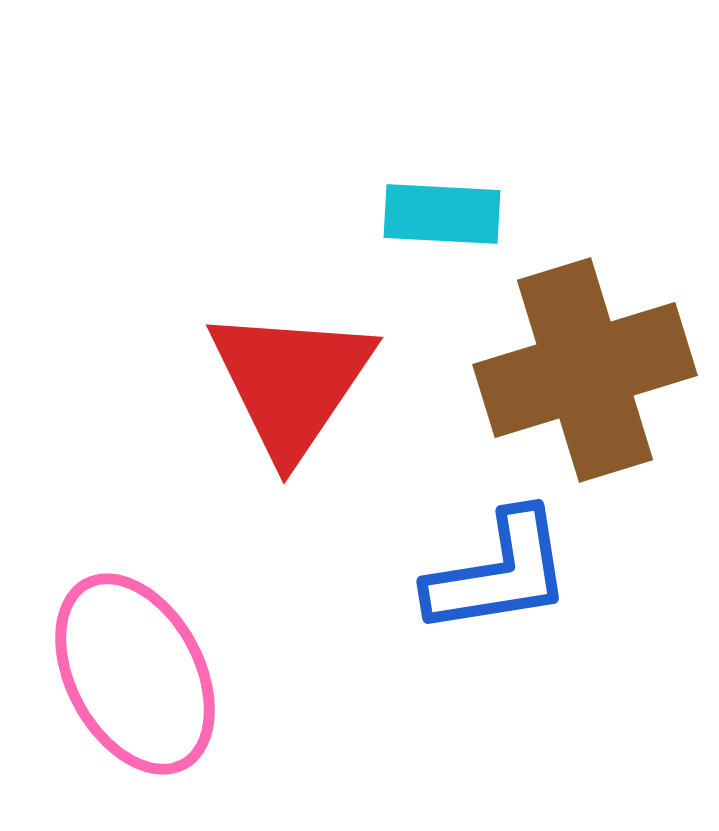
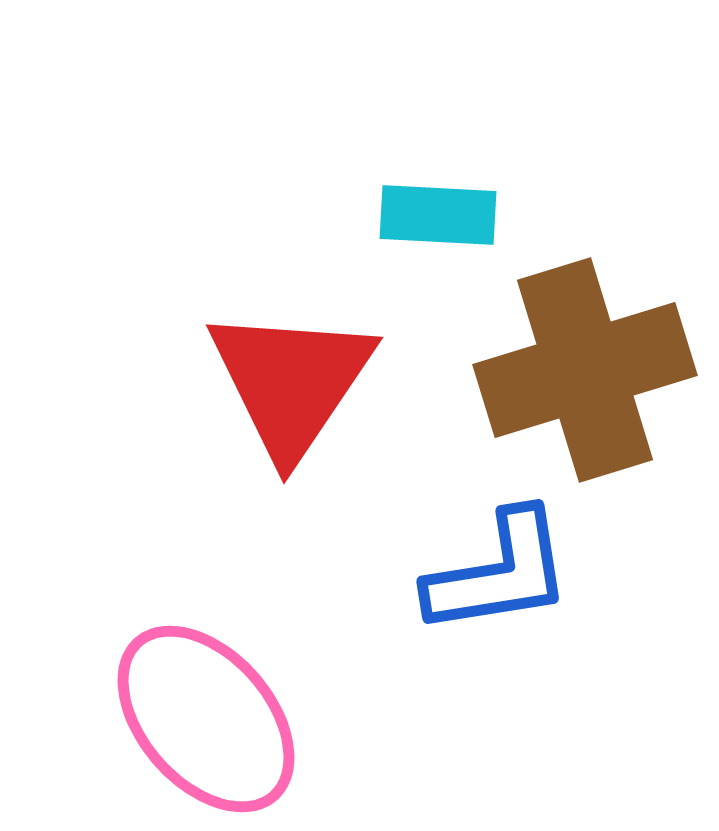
cyan rectangle: moved 4 px left, 1 px down
pink ellipse: moved 71 px right, 45 px down; rotated 13 degrees counterclockwise
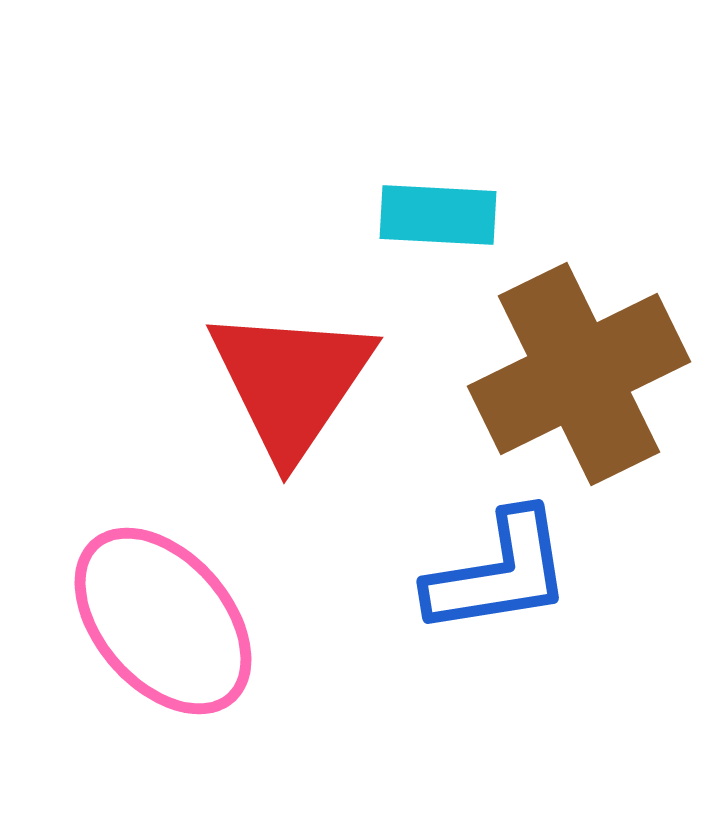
brown cross: moved 6 px left, 4 px down; rotated 9 degrees counterclockwise
pink ellipse: moved 43 px left, 98 px up
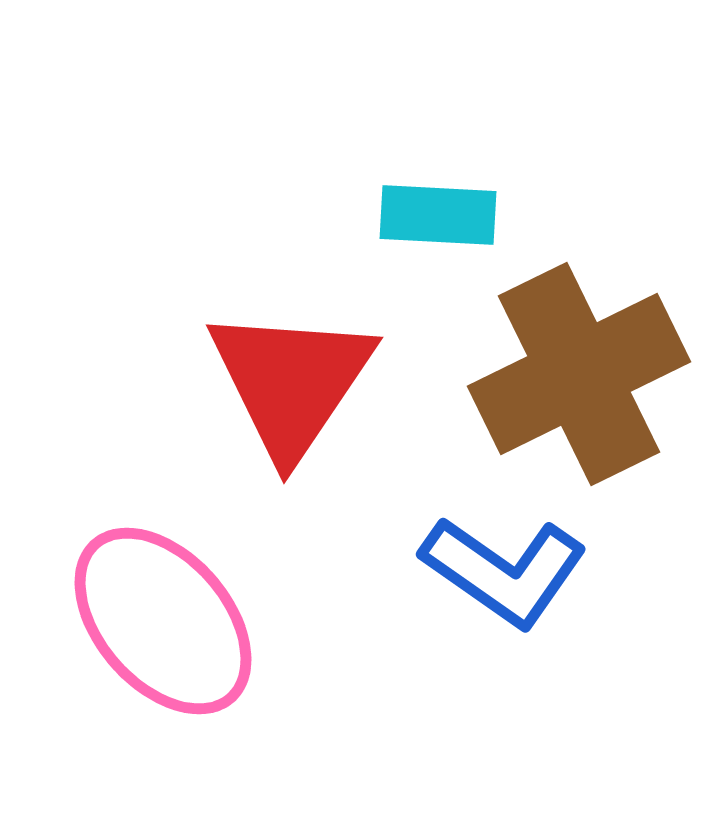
blue L-shape: moved 5 px right, 2 px up; rotated 44 degrees clockwise
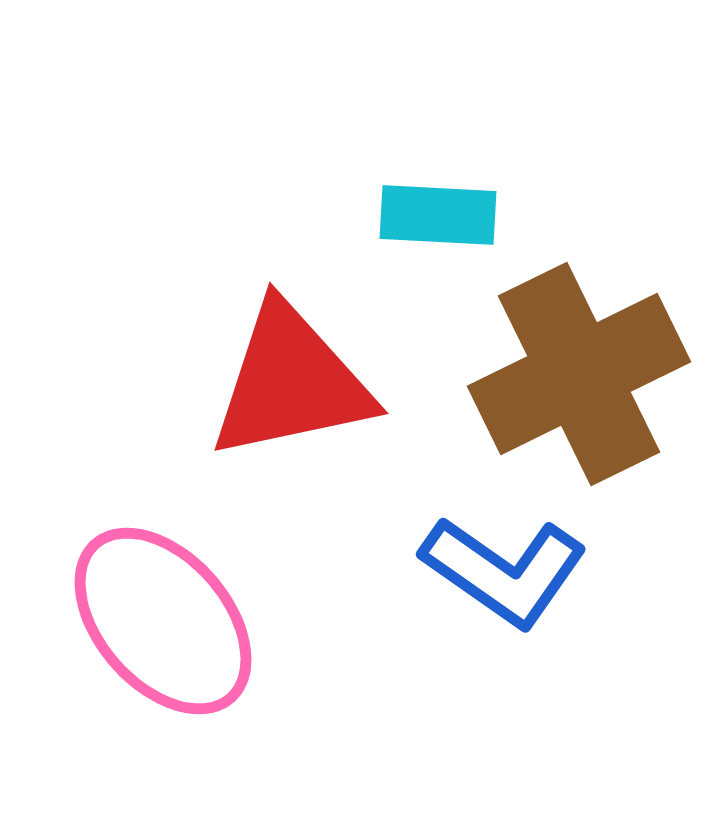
red triangle: rotated 44 degrees clockwise
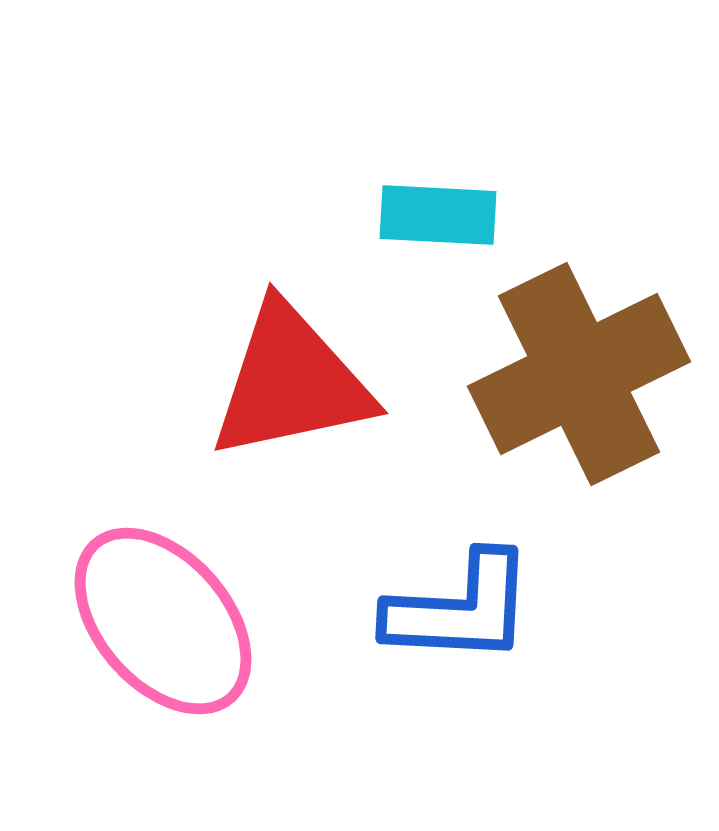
blue L-shape: moved 44 px left, 38 px down; rotated 32 degrees counterclockwise
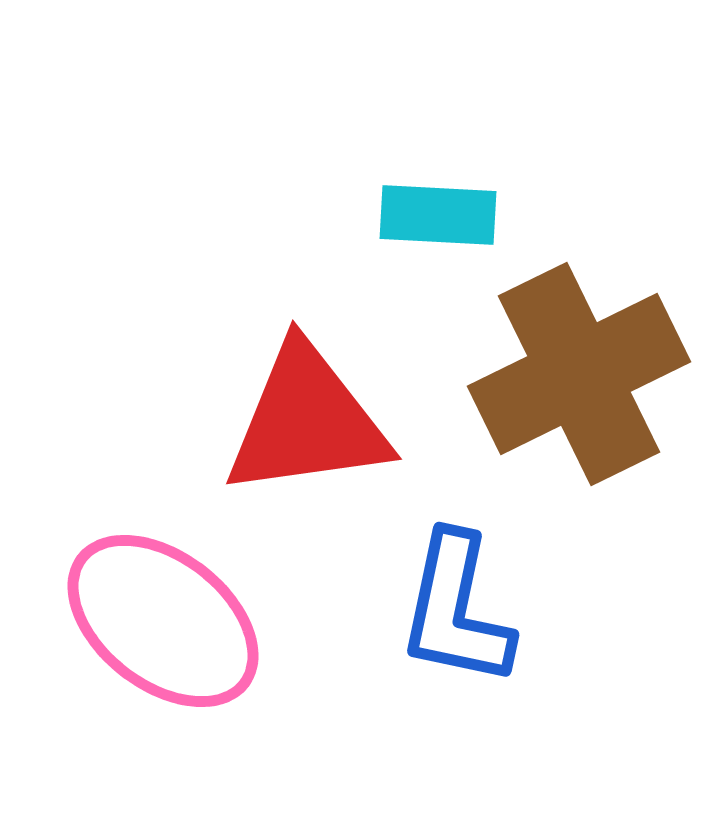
red triangle: moved 16 px right, 39 px down; rotated 4 degrees clockwise
blue L-shape: moved 4 px left, 1 px down; rotated 99 degrees clockwise
pink ellipse: rotated 11 degrees counterclockwise
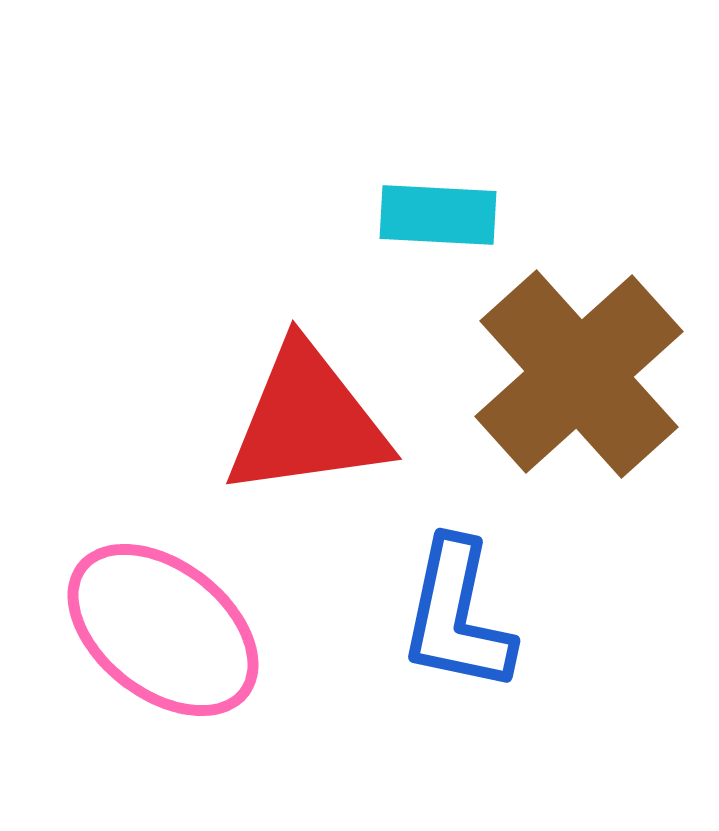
brown cross: rotated 16 degrees counterclockwise
blue L-shape: moved 1 px right, 6 px down
pink ellipse: moved 9 px down
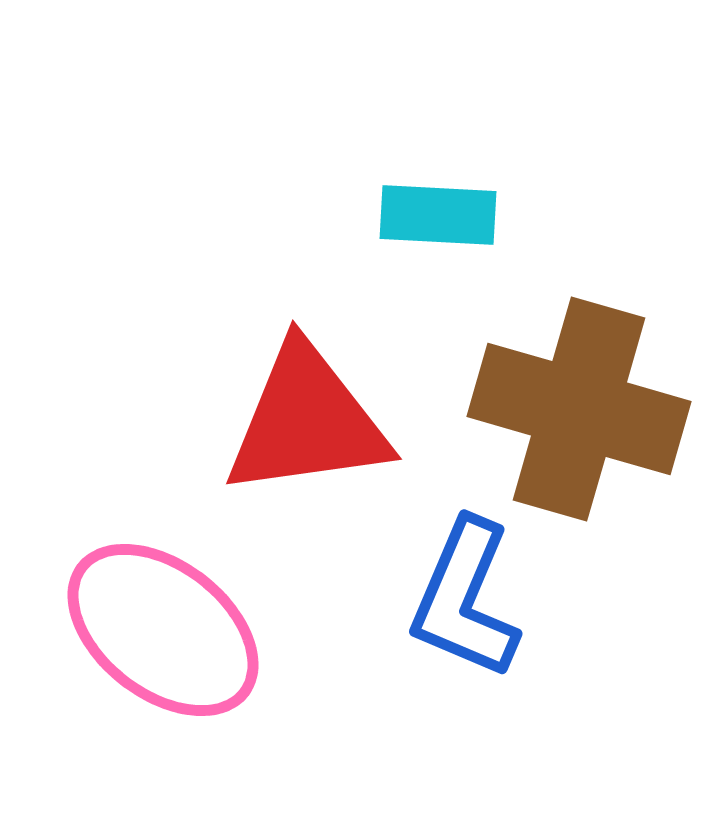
brown cross: moved 35 px down; rotated 32 degrees counterclockwise
blue L-shape: moved 8 px right, 17 px up; rotated 11 degrees clockwise
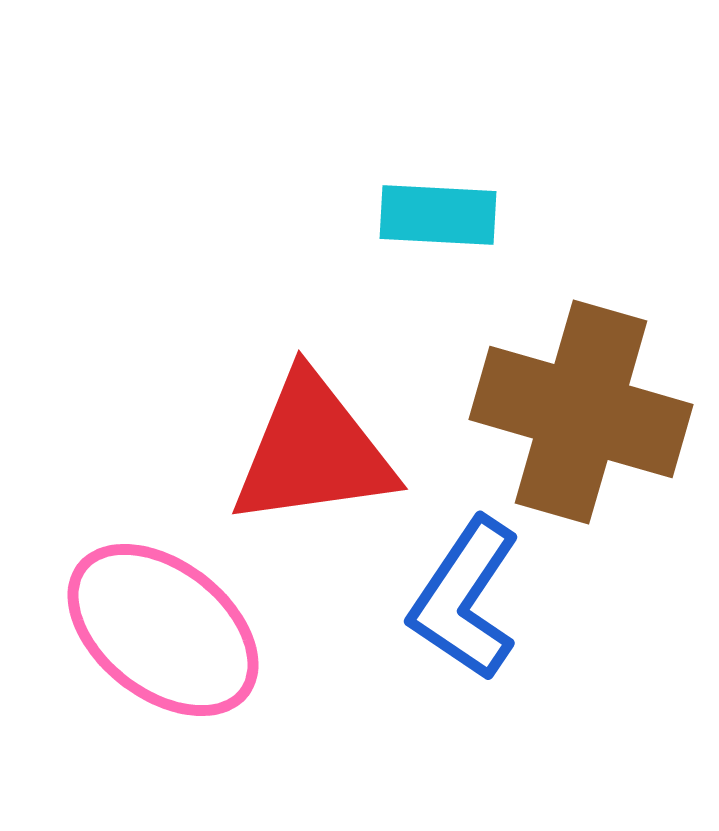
brown cross: moved 2 px right, 3 px down
red triangle: moved 6 px right, 30 px down
blue L-shape: rotated 11 degrees clockwise
